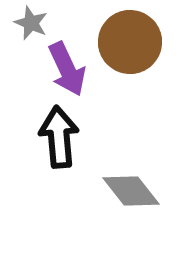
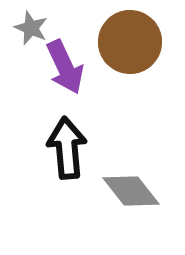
gray star: moved 5 px down
purple arrow: moved 2 px left, 2 px up
black arrow: moved 8 px right, 11 px down
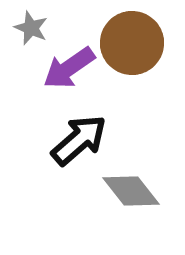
brown circle: moved 2 px right, 1 px down
purple arrow: moved 4 px right, 1 px down; rotated 80 degrees clockwise
black arrow: moved 12 px right, 8 px up; rotated 54 degrees clockwise
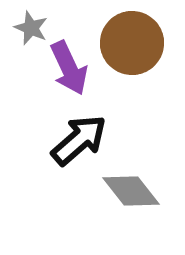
purple arrow: rotated 80 degrees counterclockwise
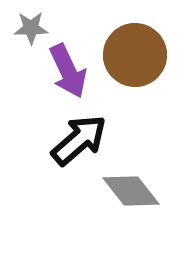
gray star: rotated 24 degrees counterclockwise
brown circle: moved 3 px right, 12 px down
purple arrow: moved 1 px left, 3 px down
